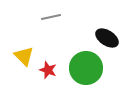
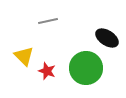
gray line: moved 3 px left, 4 px down
red star: moved 1 px left, 1 px down
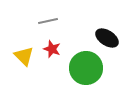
red star: moved 5 px right, 22 px up
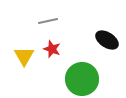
black ellipse: moved 2 px down
yellow triangle: rotated 15 degrees clockwise
green circle: moved 4 px left, 11 px down
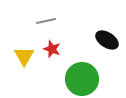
gray line: moved 2 px left
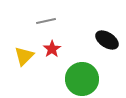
red star: rotated 18 degrees clockwise
yellow triangle: rotated 15 degrees clockwise
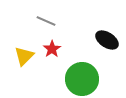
gray line: rotated 36 degrees clockwise
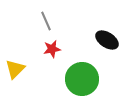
gray line: rotated 42 degrees clockwise
red star: rotated 24 degrees clockwise
yellow triangle: moved 9 px left, 13 px down
